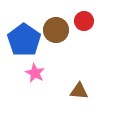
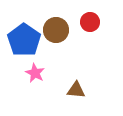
red circle: moved 6 px right, 1 px down
brown triangle: moved 3 px left, 1 px up
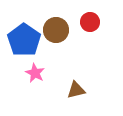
brown triangle: rotated 18 degrees counterclockwise
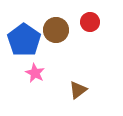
brown triangle: moved 2 px right; rotated 24 degrees counterclockwise
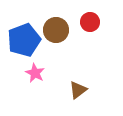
blue pentagon: rotated 16 degrees clockwise
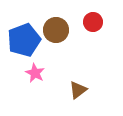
red circle: moved 3 px right
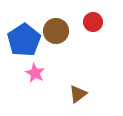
brown circle: moved 1 px down
blue pentagon: rotated 12 degrees counterclockwise
brown triangle: moved 4 px down
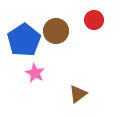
red circle: moved 1 px right, 2 px up
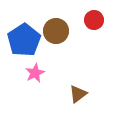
pink star: rotated 18 degrees clockwise
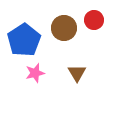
brown circle: moved 8 px right, 3 px up
pink star: rotated 12 degrees clockwise
brown triangle: moved 1 px left, 21 px up; rotated 24 degrees counterclockwise
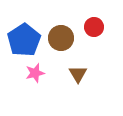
red circle: moved 7 px down
brown circle: moved 3 px left, 10 px down
brown triangle: moved 1 px right, 1 px down
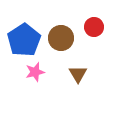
pink star: moved 1 px up
